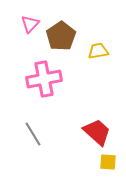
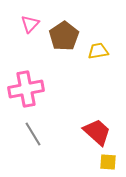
brown pentagon: moved 3 px right
pink cross: moved 18 px left, 10 px down
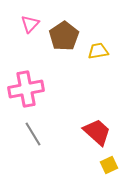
yellow square: moved 1 px right, 3 px down; rotated 30 degrees counterclockwise
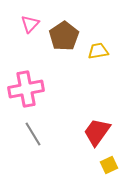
red trapezoid: rotated 96 degrees counterclockwise
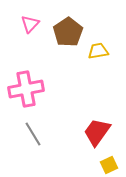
brown pentagon: moved 4 px right, 4 px up
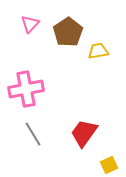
red trapezoid: moved 13 px left, 1 px down
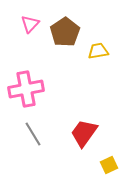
brown pentagon: moved 3 px left
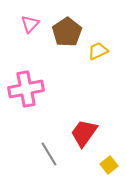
brown pentagon: moved 2 px right
yellow trapezoid: rotated 15 degrees counterclockwise
gray line: moved 16 px right, 20 px down
yellow square: rotated 12 degrees counterclockwise
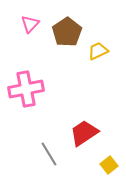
red trapezoid: rotated 20 degrees clockwise
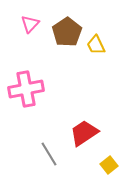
yellow trapezoid: moved 2 px left, 6 px up; rotated 90 degrees counterclockwise
